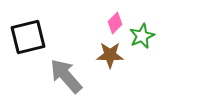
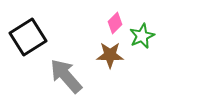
black square: rotated 18 degrees counterclockwise
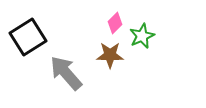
gray arrow: moved 3 px up
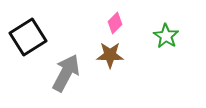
green star: moved 24 px right; rotated 15 degrees counterclockwise
gray arrow: rotated 69 degrees clockwise
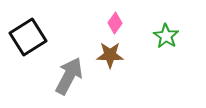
pink diamond: rotated 10 degrees counterclockwise
gray arrow: moved 3 px right, 3 px down
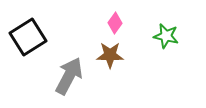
green star: rotated 20 degrees counterclockwise
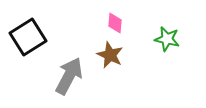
pink diamond: rotated 30 degrees counterclockwise
green star: moved 1 px right, 3 px down
brown star: rotated 24 degrees clockwise
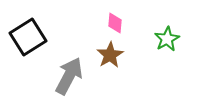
green star: rotated 30 degrees clockwise
brown star: rotated 16 degrees clockwise
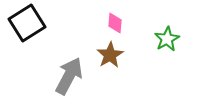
black square: moved 1 px left, 14 px up
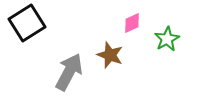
pink diamond: moved 17 px right; rotated 60 degrees clockwise
brown star: rotated 20 degrees counterclockwise
gray arrow: moved 4 px up
